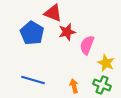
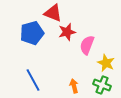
blue pentagon: rotated 25 degrees clockwise
blue line: rotated 45 degrees clockwise
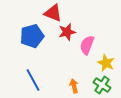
blue pentagon: moved 3 px down
green cross: rotated 12 degrees clockwise
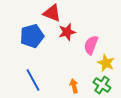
red triangle: moved 1 px left
pink semicircle: moved 4 px right
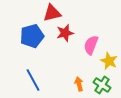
red triangle: rotated 36 degrees counterclockwise
red star: moved 2 px left, 1 px down
yellow star: moved 3 px right, 2 px up
orange arrow: moved 5 px right, 2 px up
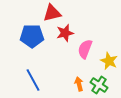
blue pentagon: rotated 15 degrees clockwise
pink semicircle: moved 6 px left, 4 px down
green cross: moved 3 px left
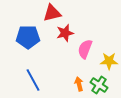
blue pentagon: moved 4 px left, 1 px down
yellow star: rotated 24 degrees counterclockwise
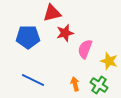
yellow star: rotated 18 degrees clockwise
blue line: rotated 35 degrees counterclockwise
orange arrow: moved 4 px left
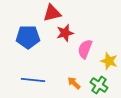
blue line: rotated 20 degrees counterclockwise
orange arrow: moved 1 px left, 1 px up; rotated 32 degrees counterclockwise
